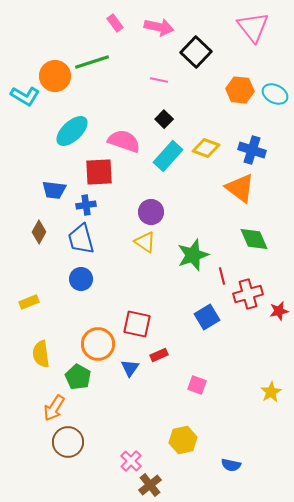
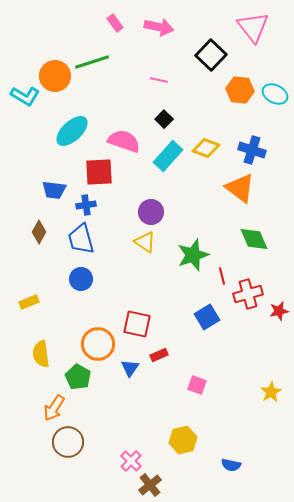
black square at (196, 52): moved 15 px right, 3 px down
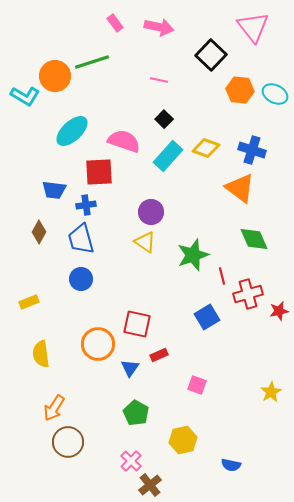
green pentagon at (78, 377): moved 58 px right, 36 px down
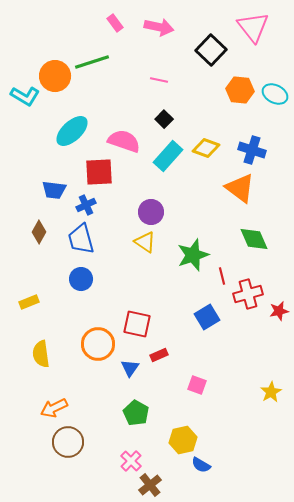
black square at (211, 55): moved 5 px up
blue cross at (86, 205): rotated 18 degrees counterclockwise
orange arrow at (54, 408): rotated 32 degrees clockwise
blue semicircle at (231, 465): moved 30 px left; rotated 18 degrees clockwise
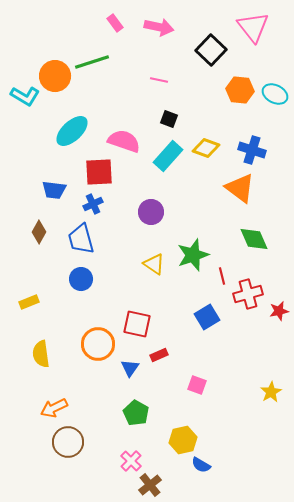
black square at (164, 119): moved 5 px right; rotated 24 degrees counterclockwise
blue cross at (86, 205): moved 7 px right, 1 px up
yellow triangle at (145, 242): moved 9 px right, 22 px down
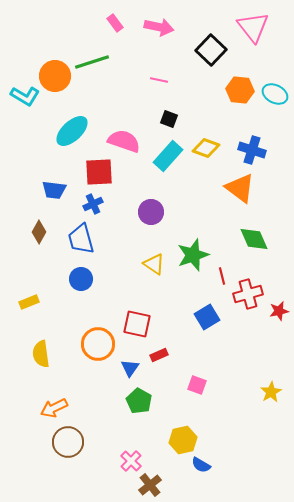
green pentagon at (136, 413): moved 3 px right, 12 px up
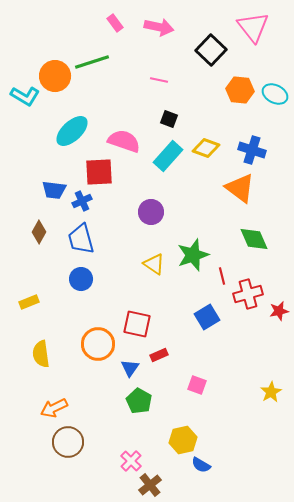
blue cross at (93, 204): moved 11 px left, 3 px up
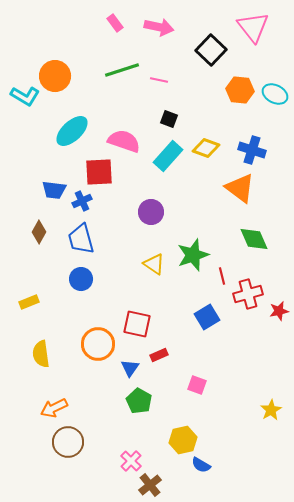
green line at (92, 62): moved 30 px right, 8 px down
yellow star at (271, 392): moved 18 px down
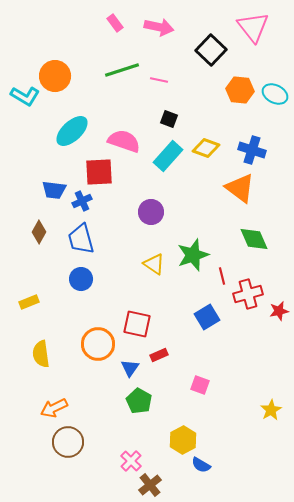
pink square at (197, 385): moved 3 px right
yellow hexagon at (183, 440): rotated 16 degrees counterclockwise
